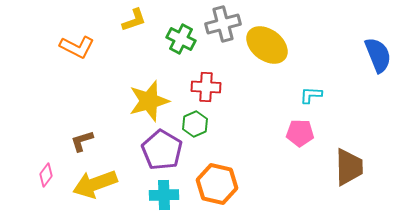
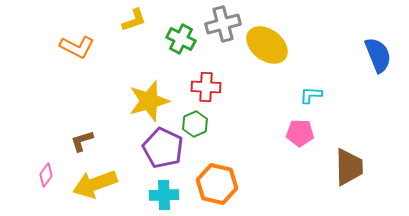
purple pentagon: moved 1 px right, 2 px up; rotated 6 degrees counterclockwise
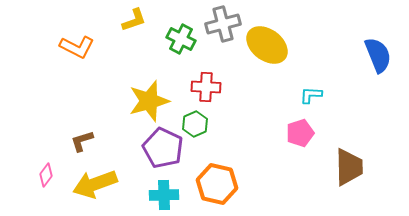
pink pentagon: rotated 20 degrees counterclockwise
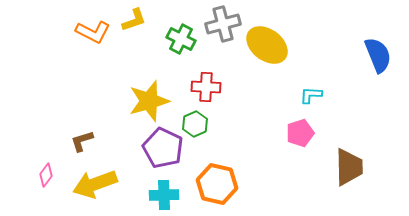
orange L-shape: moved 16 px right, 15 px up
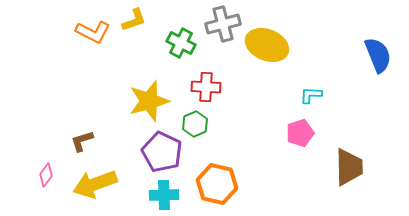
green cross: moved 4 px down
yellow ellipse: rotated 15 degrees counterclockwise
purple pentagon: moved 1 px left, 4 px down
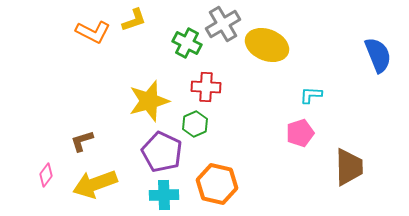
gray cross: rotated 16 degrees counterclockwise
green cross: moved 6 px right
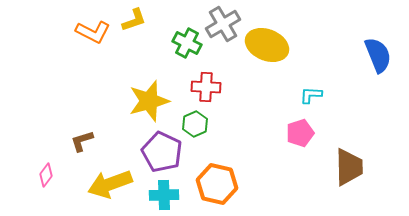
yellow arrow: moved 15 px right
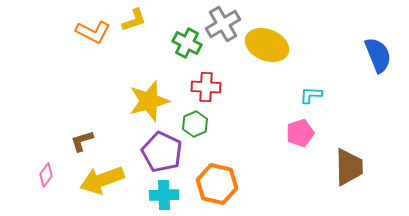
yellow arrow: moved 8 px left, 4 px up
